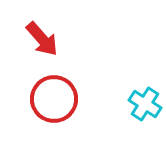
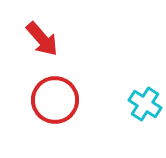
red circle: moved 1 px right, 1 px down
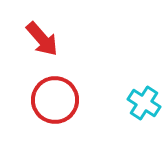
cyan cross: moved 1 px left, 1 px up
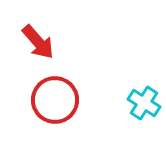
red arrow: moved 4 px left, 3 px down
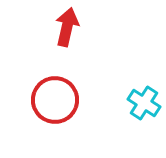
red arrow: moved 29 px right, 15 px up; rotated 126 degrees counterclockwise
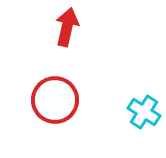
cyan cross: moved 9 px down
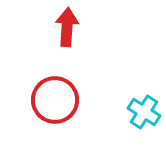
red arrow: rotated 9 degrees counterclockwise
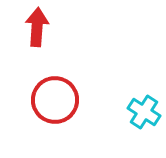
red arrow: moved 30 px left
